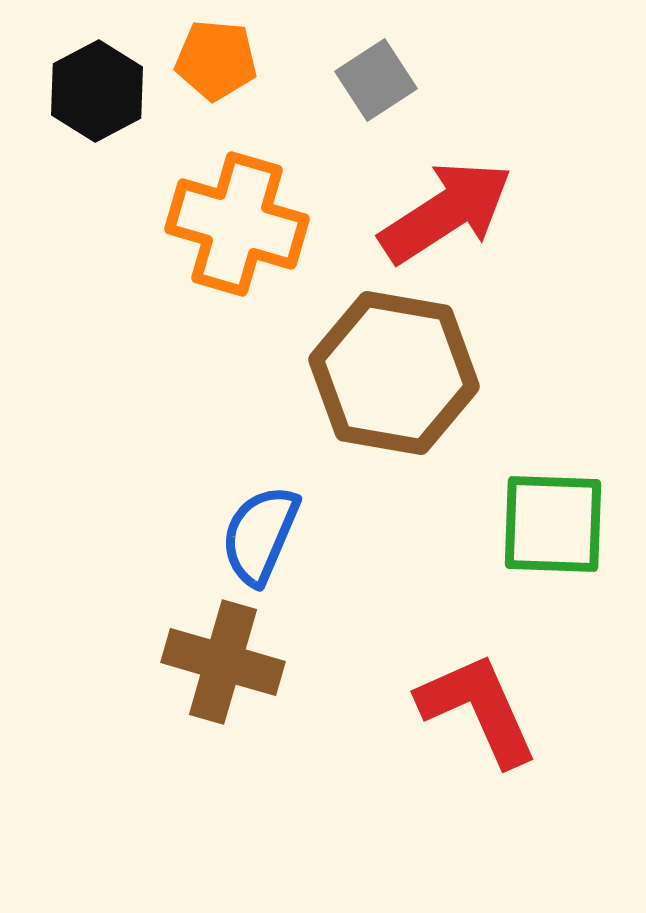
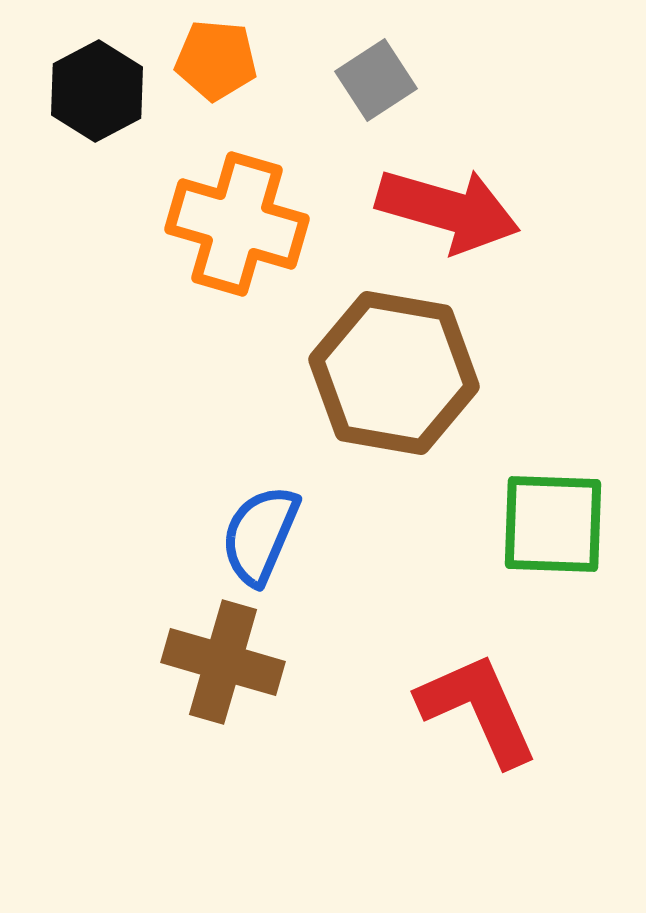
red arrow: moved 2 px right, 2 px up; rotated 49 degrees clockwise
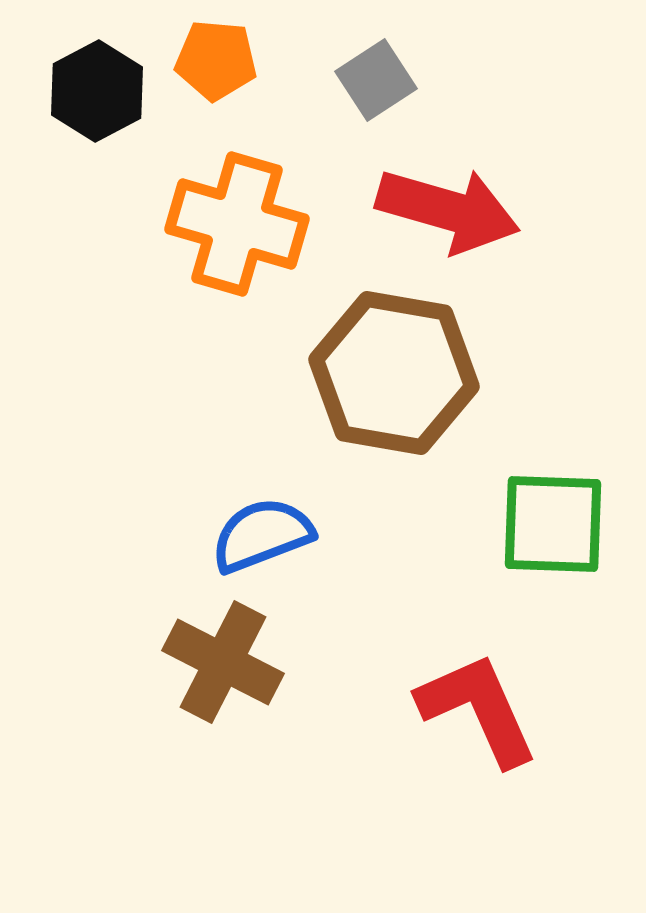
blue semicircle: moved 2 px right; rotated 46 degrees clockwise
brown cross: rotated 11 degrees clockwise
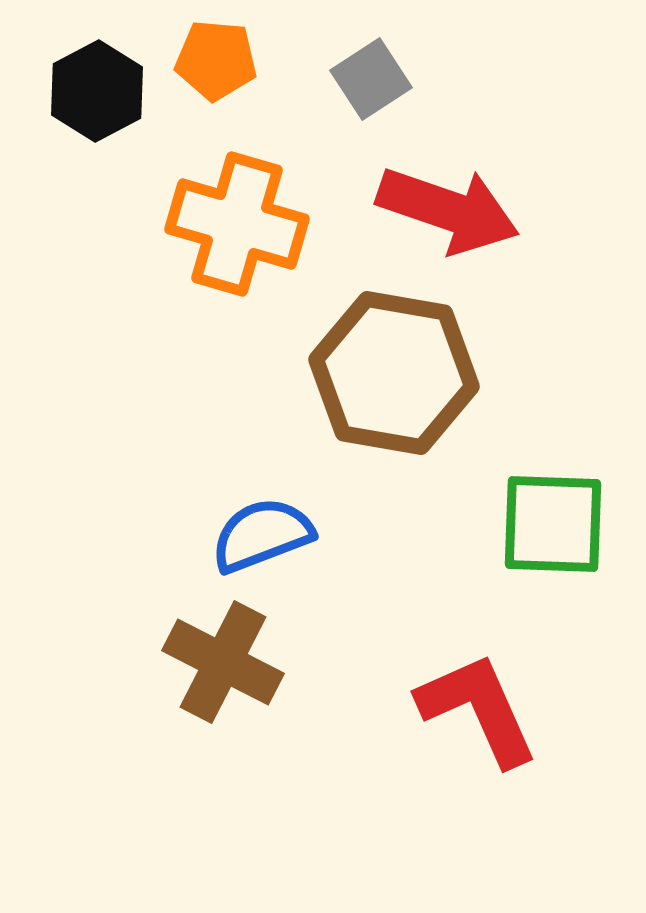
gray square: moved 5 px left, 1 px up
red arrow: rotated 3 degrees clockwise
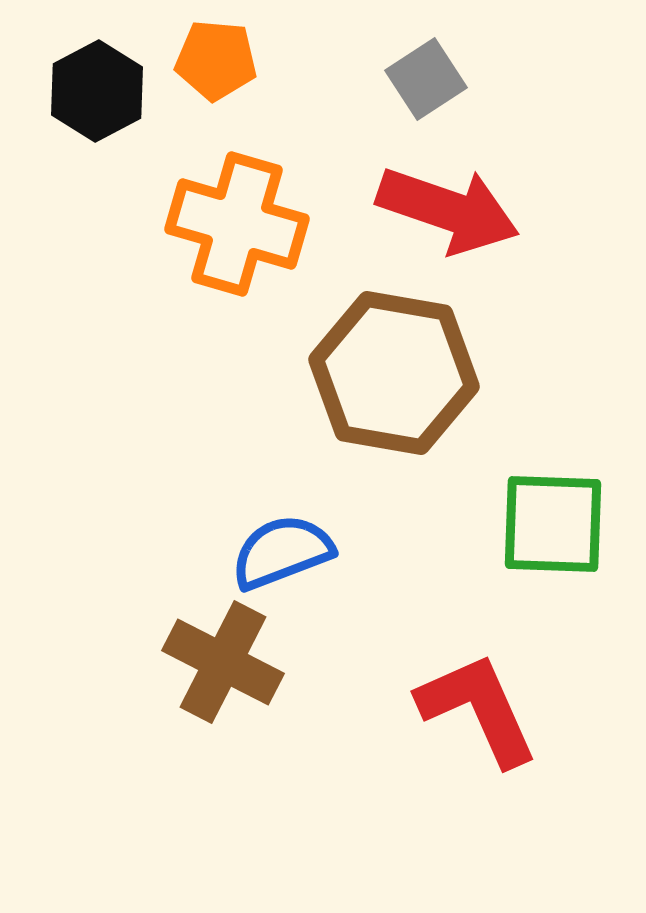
gray square: moved 55 px right
blue semicircle: moved 20 px right, 17 px down
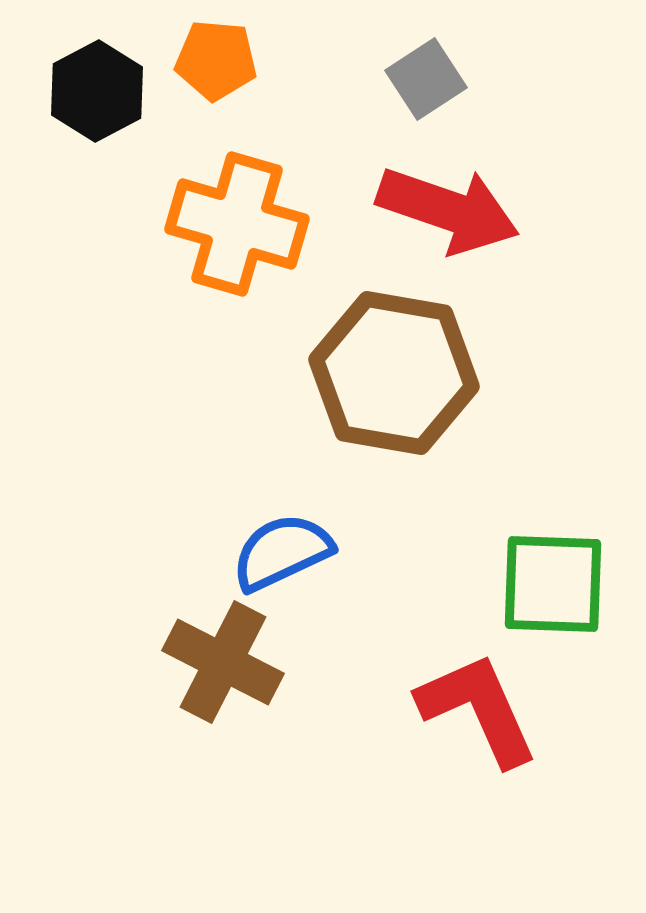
green square: moved 60 px down
blue semicircle: rotated 4 degrees counterclockwise
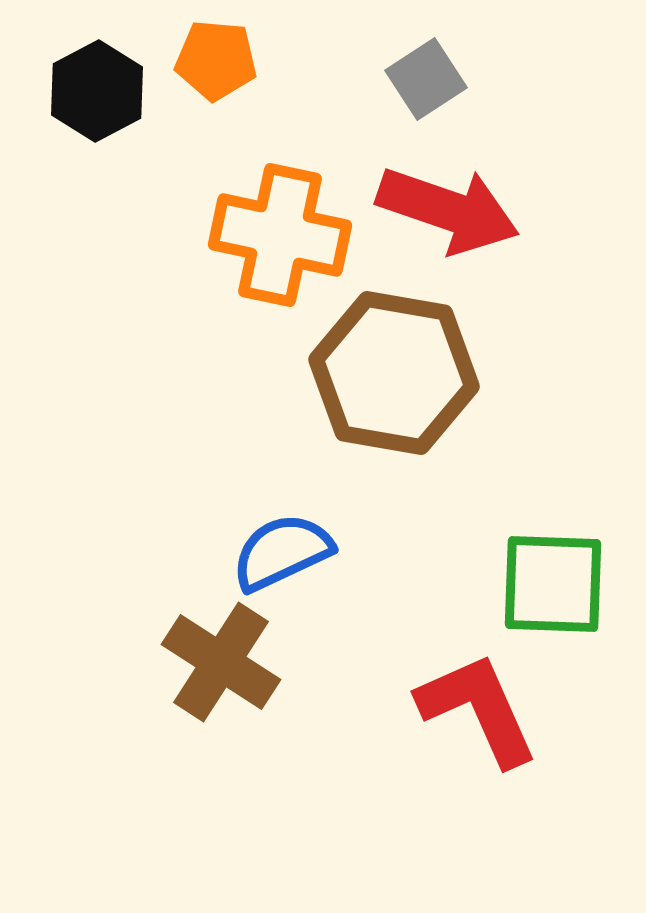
orange cross: moved 43 px right, 11 px down; rotated 4 degrees counterclockwise
brown cross: moved 2 px left; rotated 6 degrees clockwise
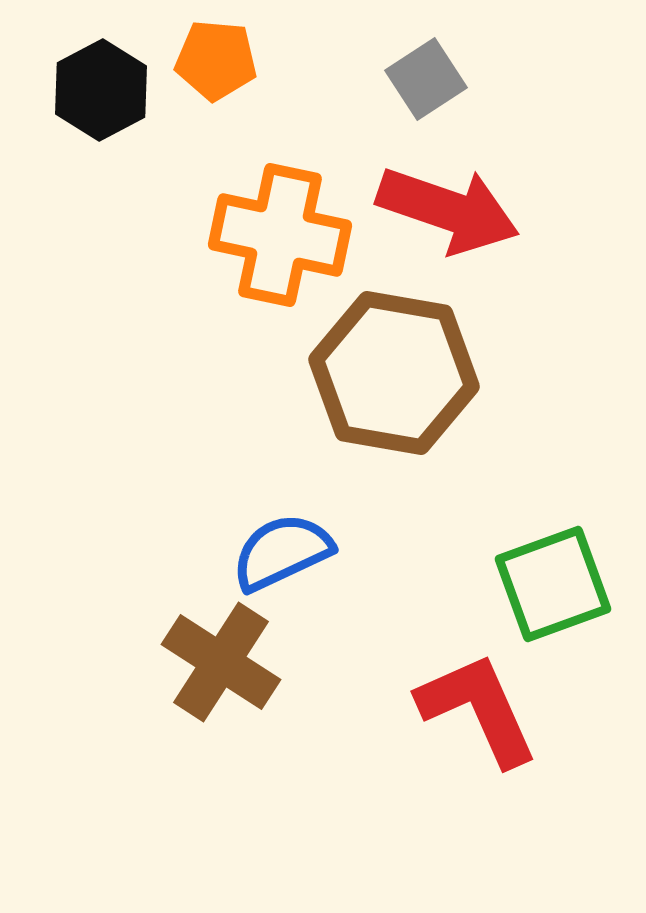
black hexagon: moved 4 px right, 1 px up
green square: rotated 22 degrees counterclockwise
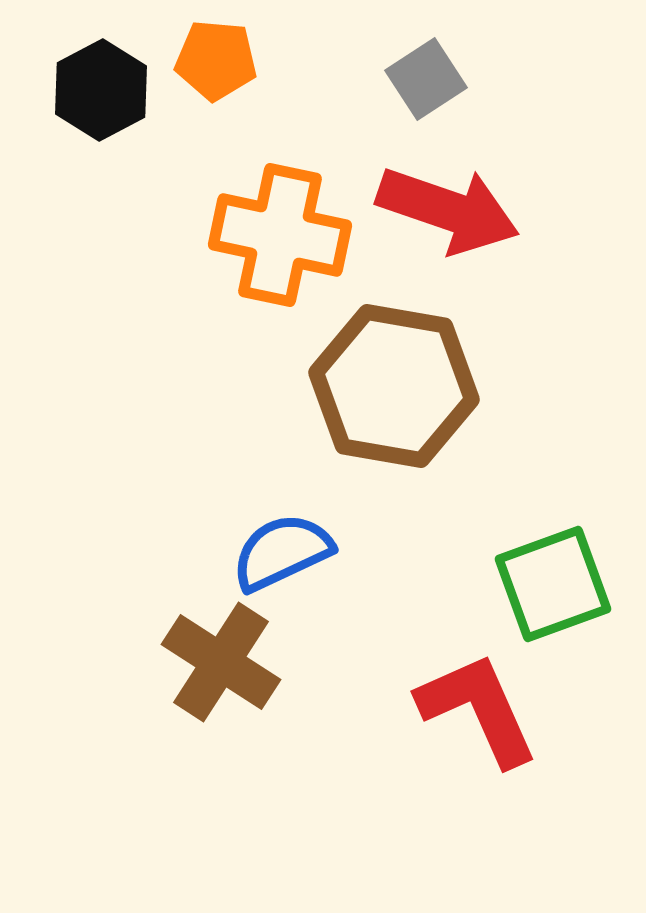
brown hexagon: moved 13 px down
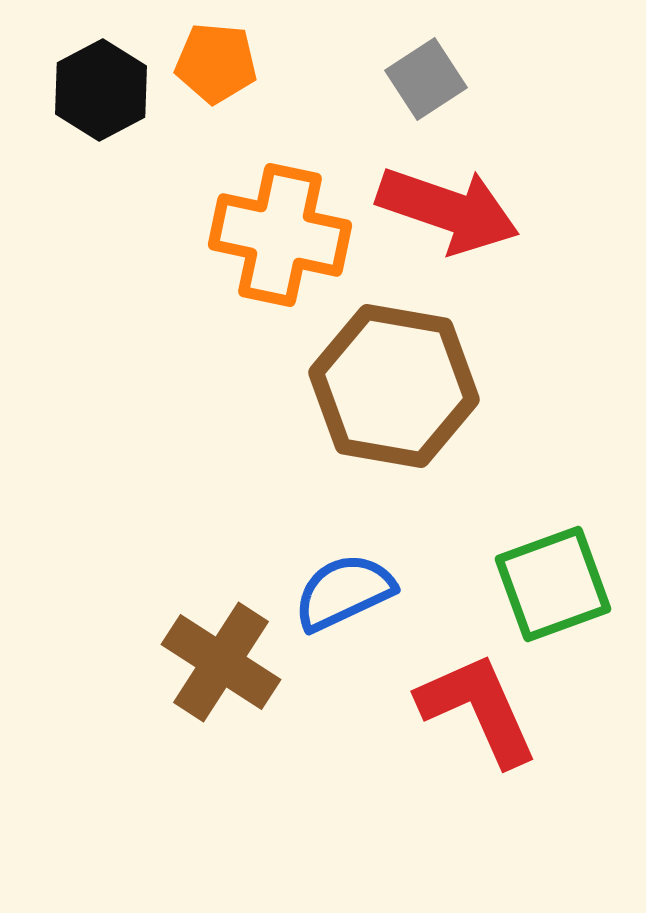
orange pentagon: moved 3 px down
blue semicircle: moved 62 px right, 40 px down
